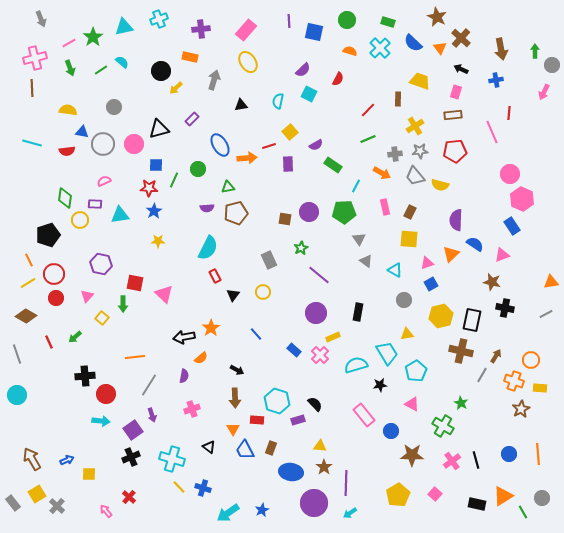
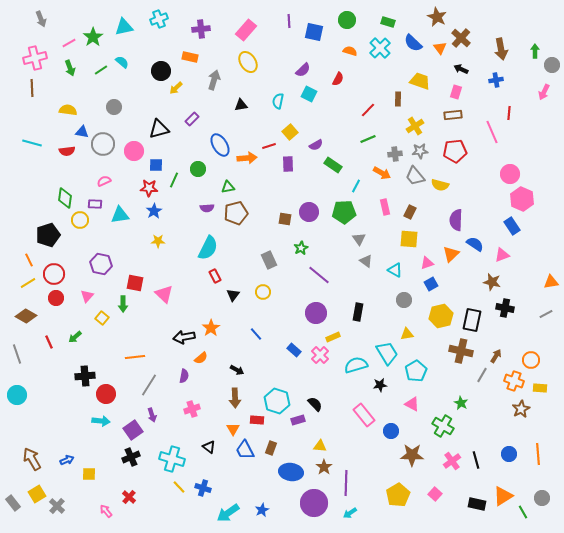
pink circle at (134, 144): moved 7 px down
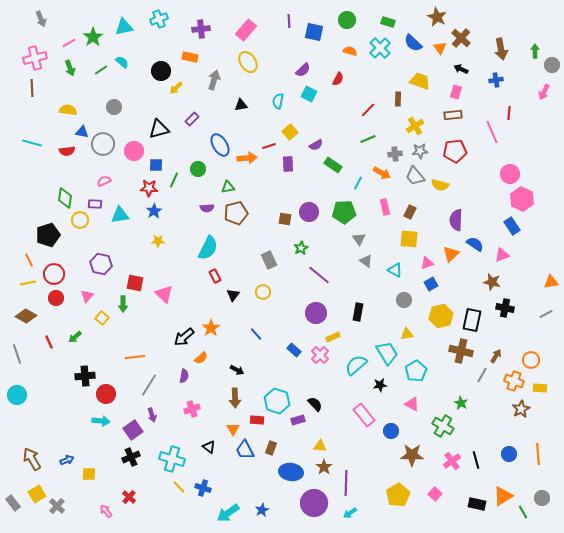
cyan line at (356, 186): moved 2 px right, 3 px up
yellow line at (28, 283): rotated 21 degrees clockwise
black arrow at (184, 337): rotated 30 degrees counterclockwise
cyan semicircle at (356, 365): rotated 25 degrees counterclockwise
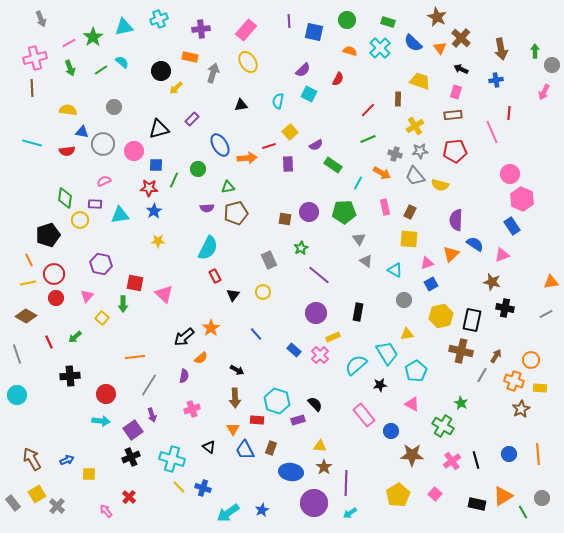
gray arrow at (214, 80): moved 1 px left, 7 px up
gray cross at (395, 154): rotated 24 degrees clockwise
black cross at (85, 376): moved 15 px left
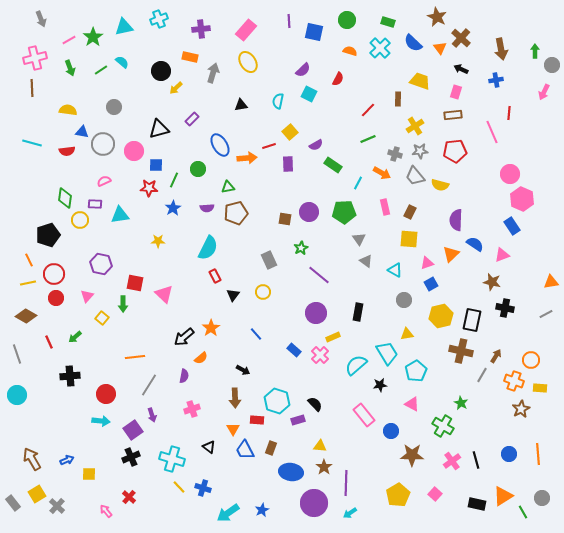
pink line at (69, 43): moved 3 px up
blue star at (154, 211): moved 19 px right, 3 px up
black arrow at (237, 370): moved 6 px right
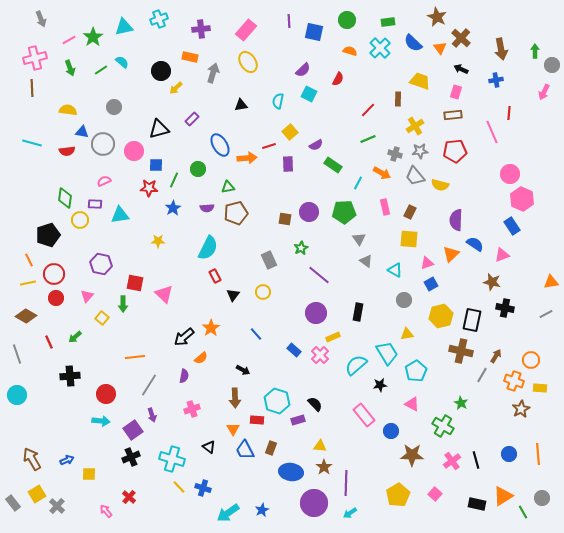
green rectangle at (388, 22): rotated 24 degrees counterclockwise
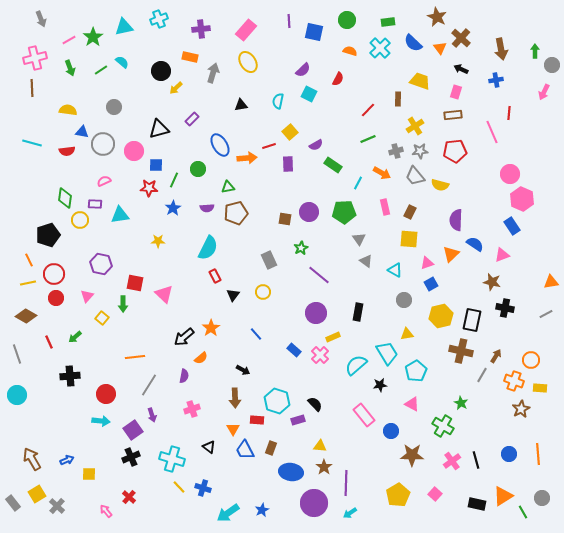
gray cross at (395, 154): moved 1 px right, 3 px up; rotated 32 degrees counterclockwise
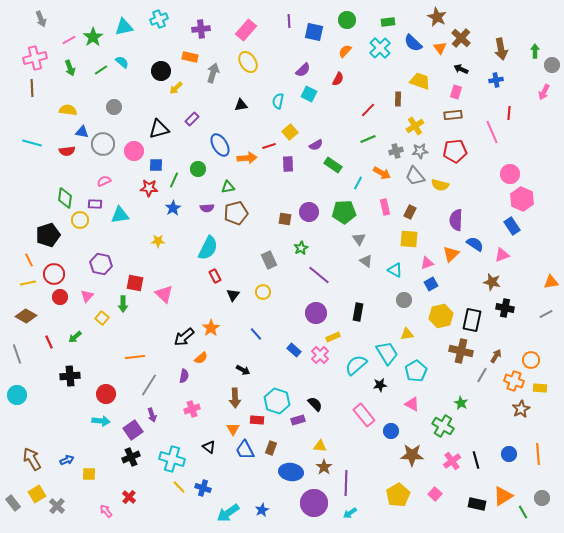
orange semicircle at (350, 51): moved 5 px left; rotated 64 degrees counterclockwise
red circle at (56, 298): moved 4 px right, 1 px up
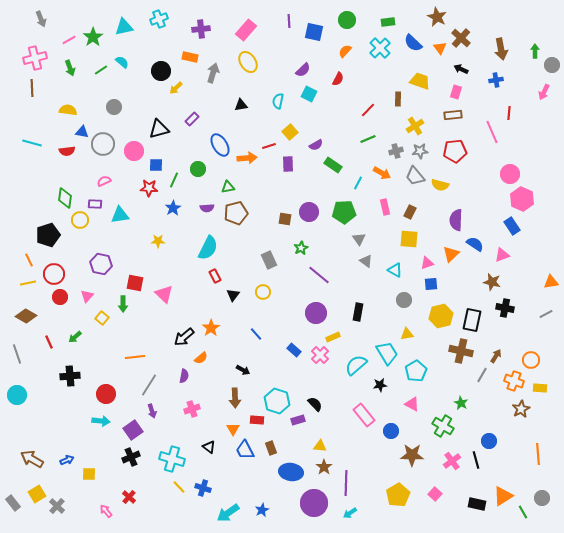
blue square at (431, 284): rotated 24 degrees clockwise
purple arrow at (152, 415): moved 4 px up
brown rectangle at (271, 448): rotated 40 degrees counterclockwise
blue circle at (509, 454): moved 20 px left, 13 px up
brown arrow at (32, 459): rotated 30 degrees counterclockwise
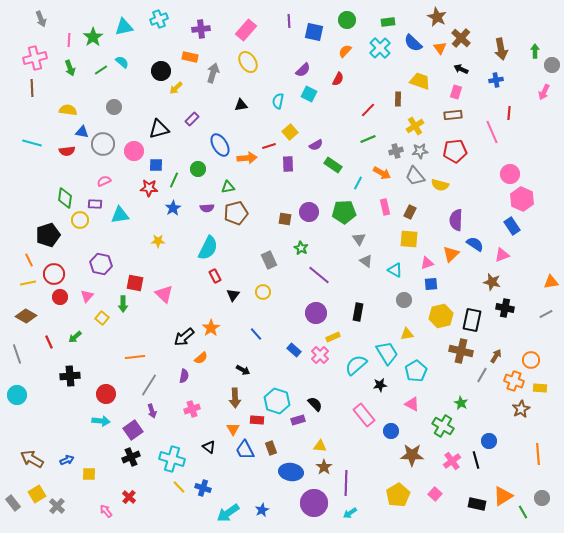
pink line at (69, 40): rotated 56 degrees counterclockwise
green star at (301, 248): rotated 16 degrees counterclockwise
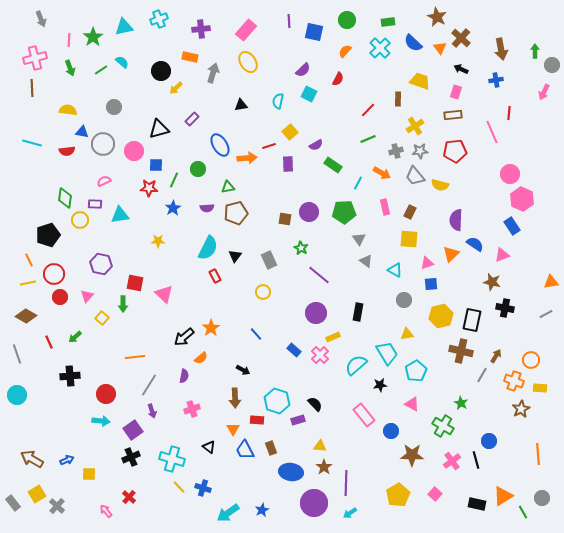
black triangle at (233, 295): moved 2 px right, 39 px up
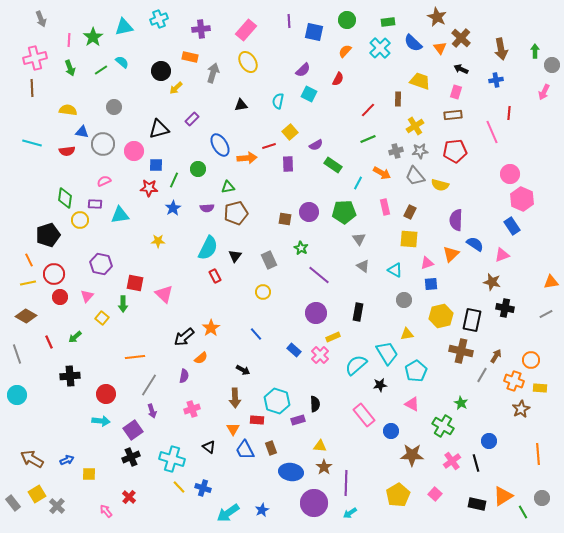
gray triangle at (366, 261): moved 3 px left, 5 px down
black semicircle at (315, 404): rotated 42 degrees clockwise
black line at (476, 460): moved 3 px down
